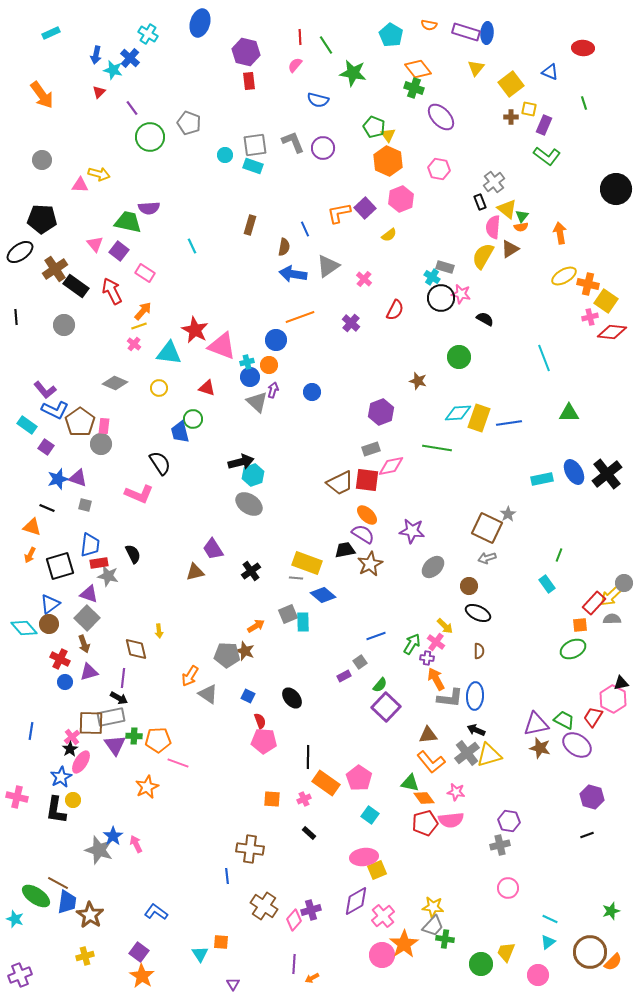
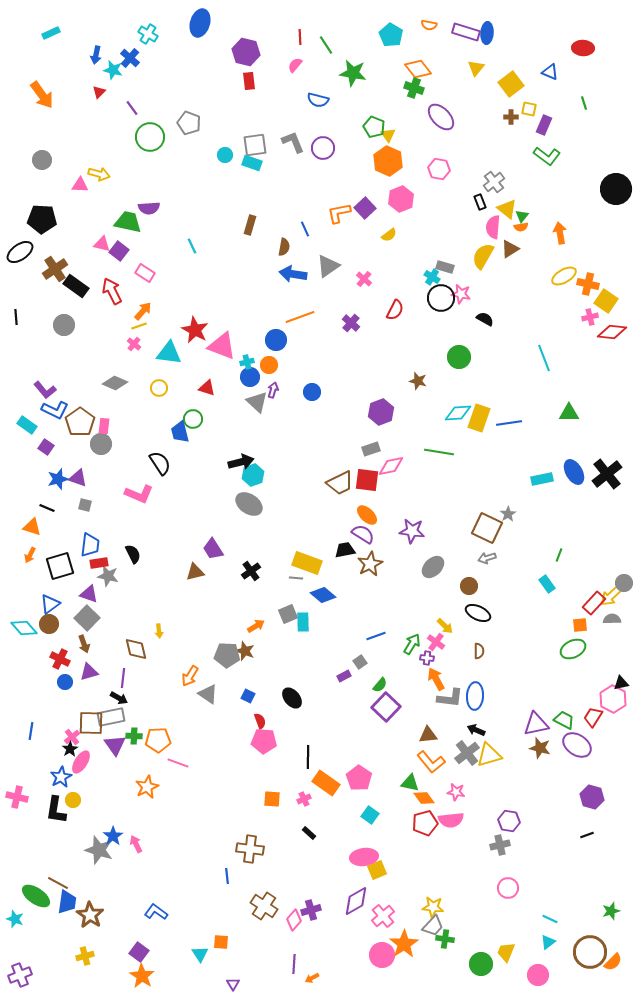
cyan rectangle at (253, 166): moved 1 px left, 3 px up
pink triangle at (95, 244): moved 7 px right; rotated 36 degrees counterclockwise
green line at (437, 448): moved 2 px right, 4 px down
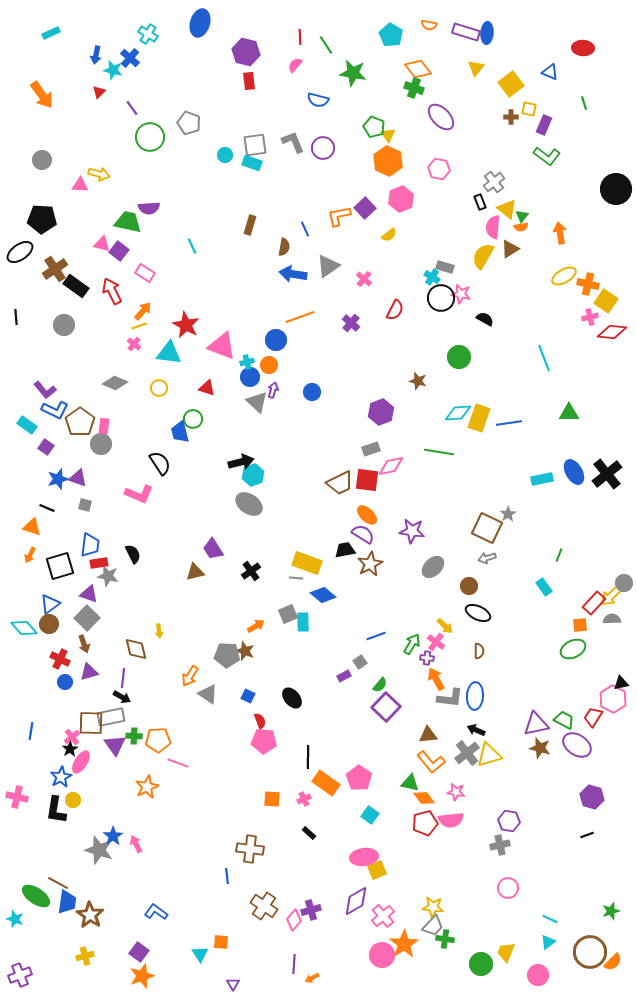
orange L-shape at (339, 213): moved 3 px down
red star at (195, 330): moved 9 px left, 5 px up
cyan rectangle at (547, 584): moved 3 px left, 3 px down
black arrow at (119, 698): moved 3 px right, 1 px up
orange star at (142, 976): rotated 20 degrees clockwise
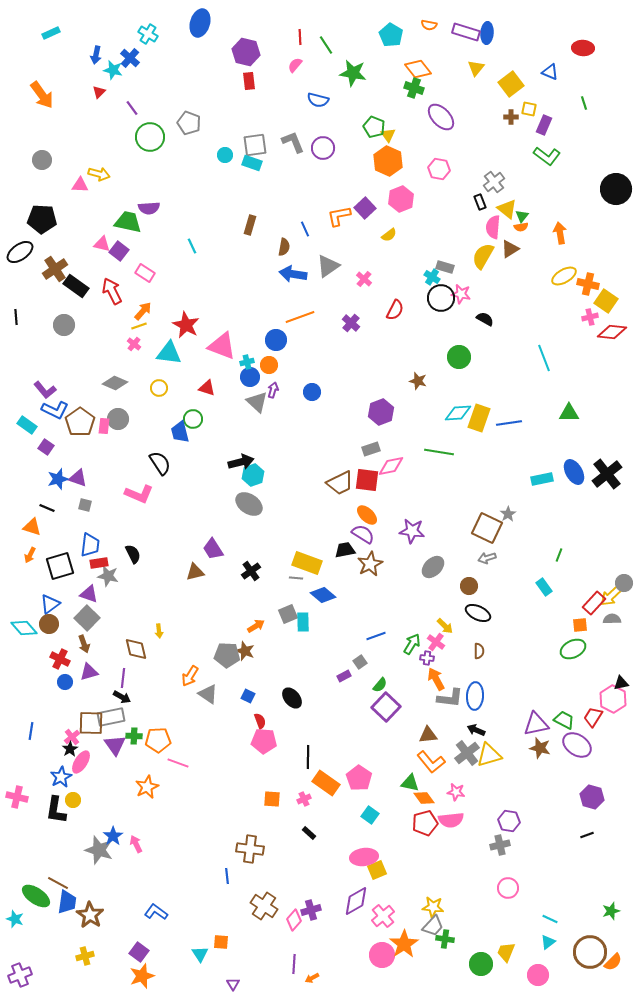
gray circle at (101, 444): moved 17 px right, 25 px up
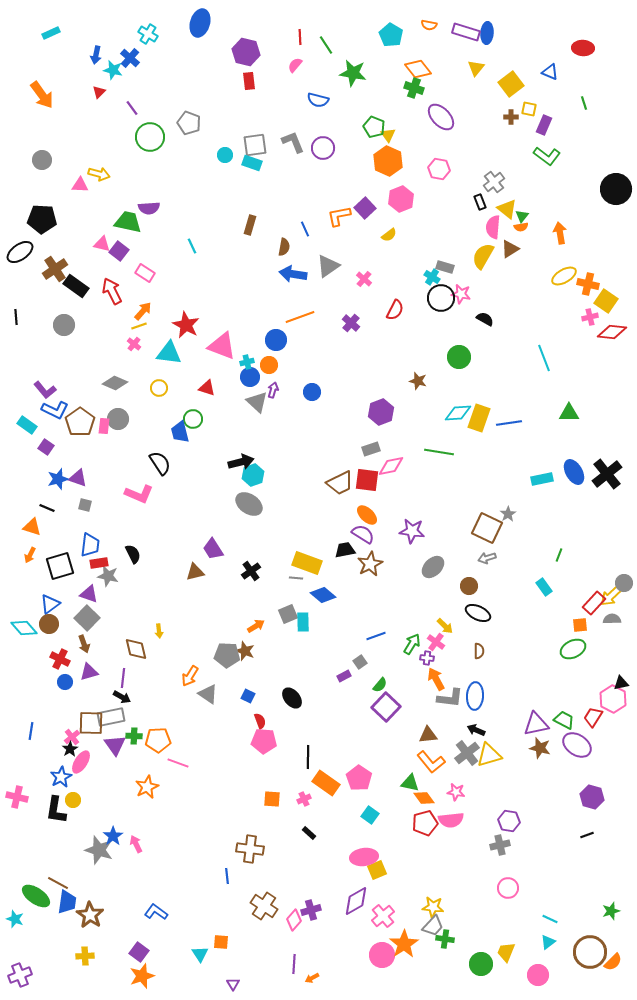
yellow cross at (85, 956): rotated 12 degrees clockwise
